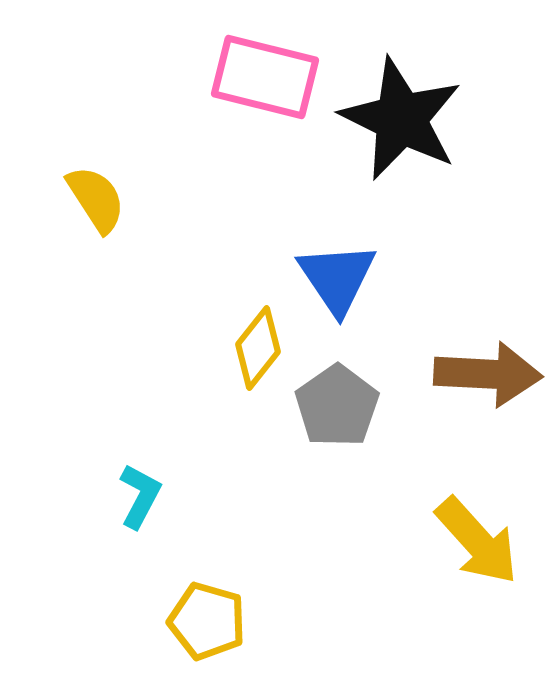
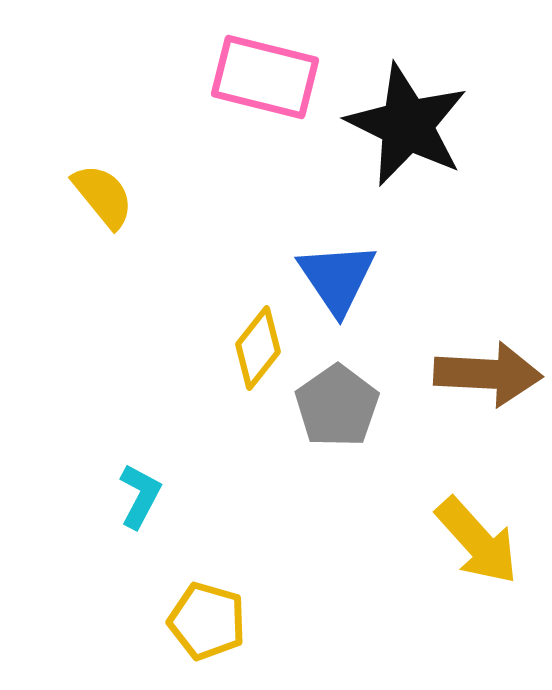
black star: moved 6 px right, 6 px down
yellow semicircle: moved 7 px right, 3 px up; rotated 6 degrees counterclockwise
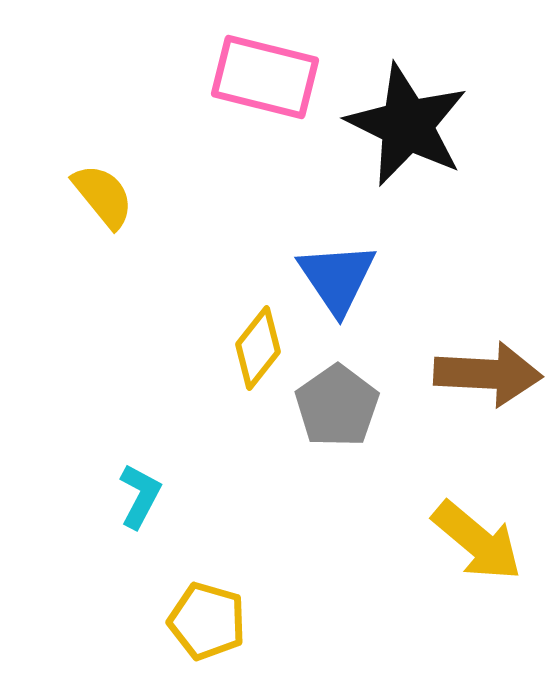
yellow arrow: rotated 8 degrees counterclockwise
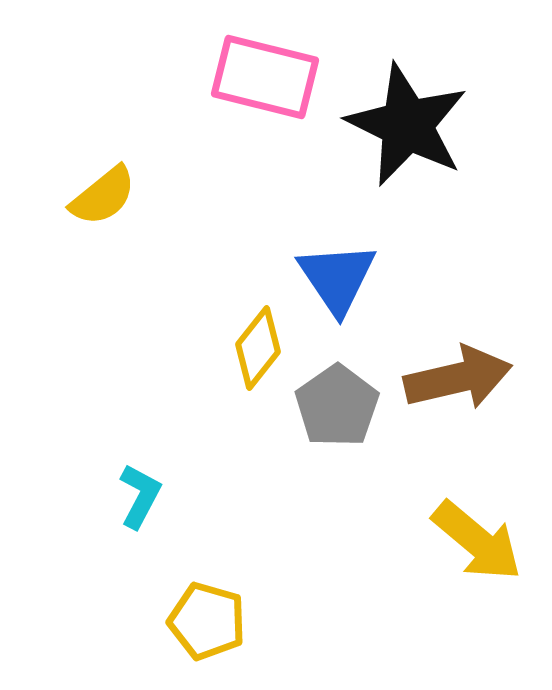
yellow semicircle: rotated 90 degrees clockwise
brown arrow: moved 30 px left, 4 px down; rotated 16 degrees counterclockwise
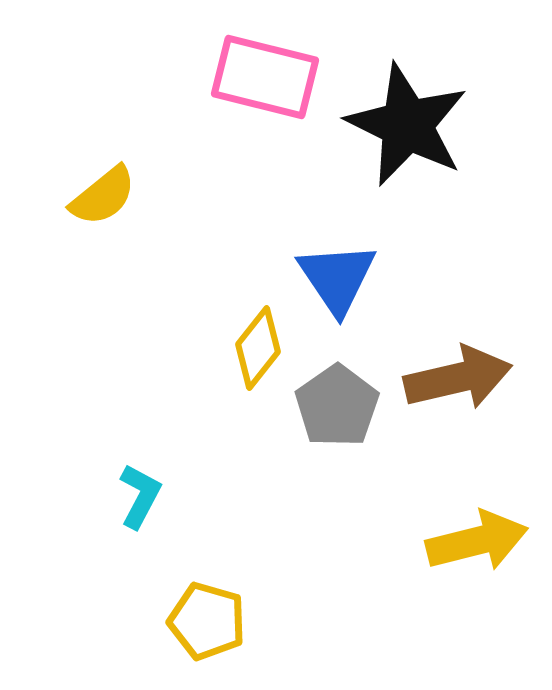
yellow arrow: rotated 54 degrees counterclockwise
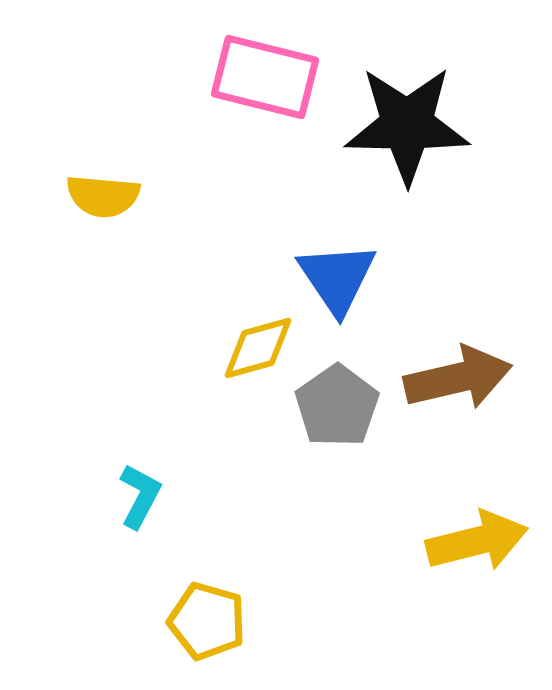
black star: rotated 25 degrees counterclockwise
yellow semicircle: rotated 44 degrees clockwise
yellow diamond: rotated 36 degrees clockwise
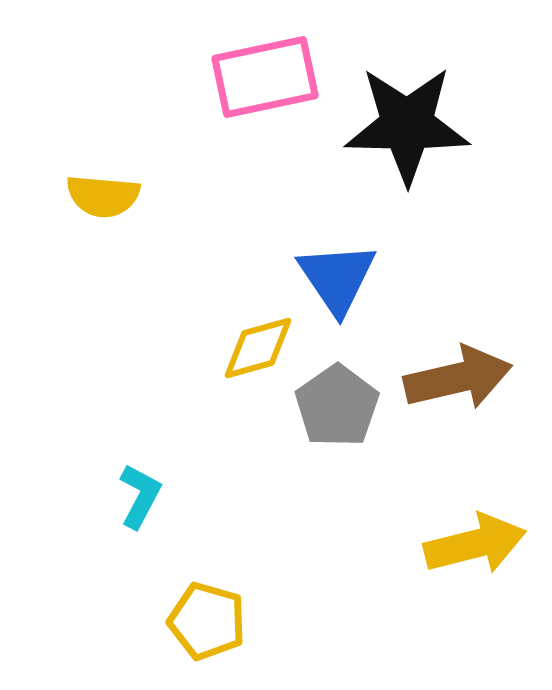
pink rectangle: rotated 26 degrees counterclockwise
yellow arrow: moved 2 px left, 3 px down
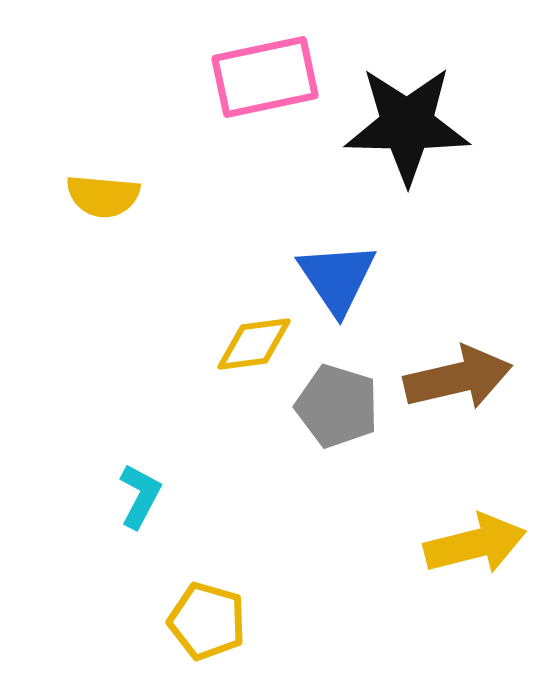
yellow diamond: moved 4 px left, 4 px up; rotated 8 degrees clockwise
gray pentagon: rotated 20 degrees counterclockwise
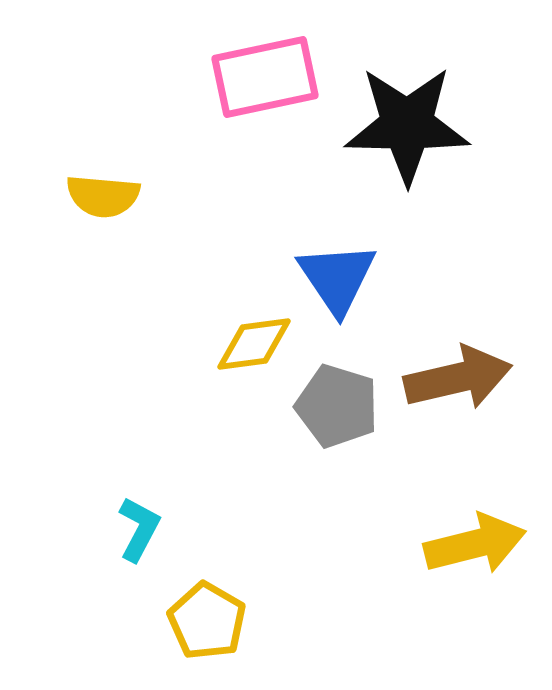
cyan L-shape: moved 1 px left, 33 px down
yellow pentagon: rotated 14 degrees clockwise
